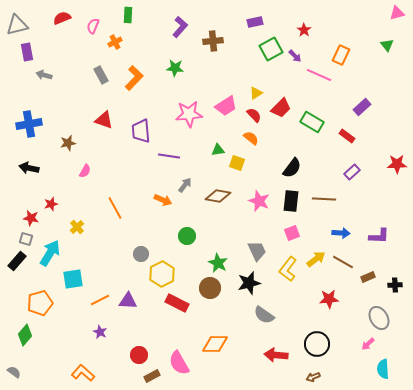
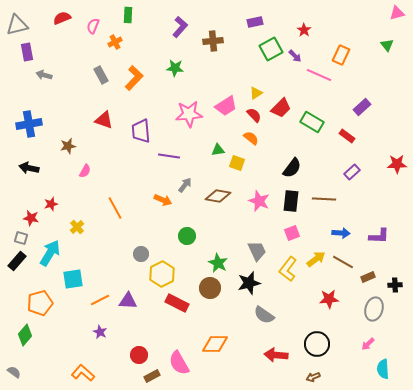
brown star at (68, 143): moved 3 px down
gray square at (26, 239): moved 5 px left, 1 px up
gray ellipse at (379, 318): moved 5 px left, 9 px up; rotated 45 degrees clockwise
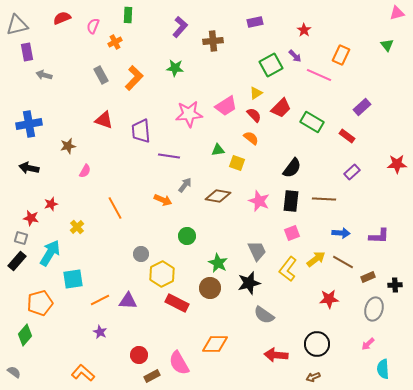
green square at (271, 49): moved 16 px down
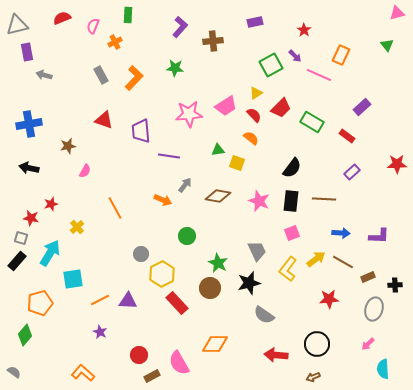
red rectangle at (177, 303): rotated 20 degrees clockwise
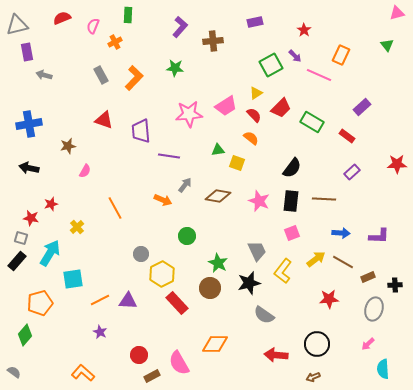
yellow L-shape at (288, 269): moved 5 px left, 2 px down
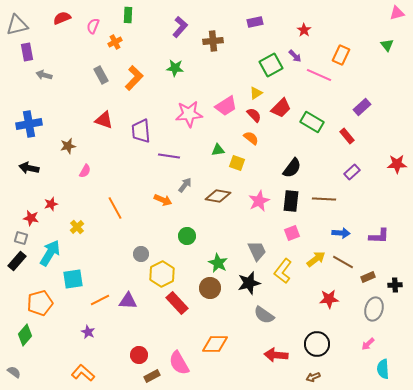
red rectangle at (347, 136): rotated 14 degrees clockwise
pink star at (259, 201): rotated 25 degrees clockwise
purple star at (100, 332): moved 12 px left
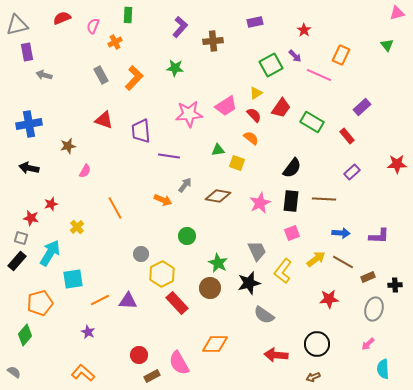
red trapezoid at (281, 108): rotated 10 degrees counterclockwise
pink star at (259, 201): moved 1 px right, 2 px down
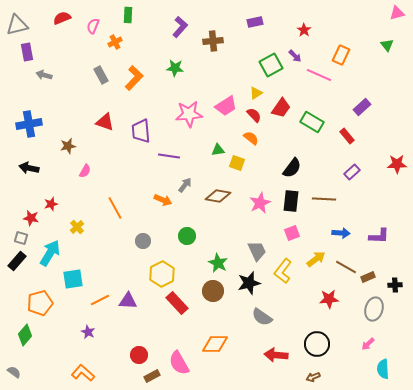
red triangle at (104, 120): moved 1 px right, 2 px down
gray circle at (141, 254): moved 2 px right, 13 px up
brown line at (343, 262): moved 3 px right, 5 px down
brown circle at (210, 288): moved 3 px right, 3 px down
gray semicircle at (264, 315): moved 2 px left, 2 px down
